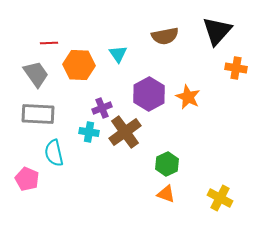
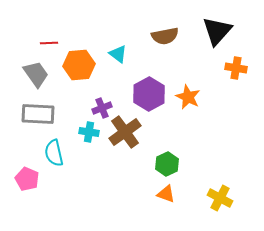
cyan triangle: rotated 18 degrees counterclockwise
orange hexagon: rotated 8 degrees counterclockwise
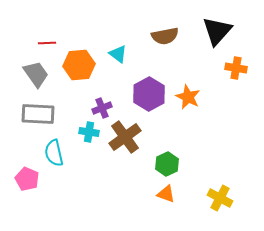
red line: moved 2 px left
brown cross: moved 5 px down
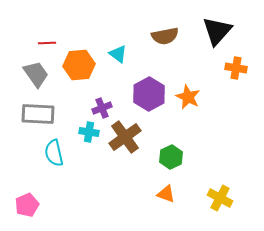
green hexagon: moved 4 px right, 7 px up
pink pentagon: moved 26 px down; rotated 25 degrees clockwise
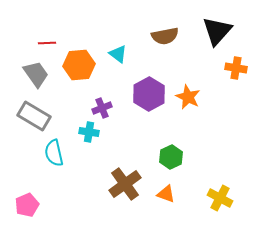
gray rectangle: moved 4 px left, 2 px down; rotated 28 degrees clockwise
brown cross: moved 47 px down
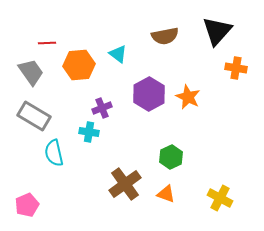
gray trapezoid: moved 5 px left, 2 px up
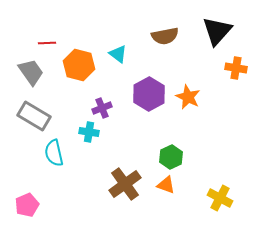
orange hexagon: rotated 20 degrees clockwise
orange triangle: moved 9 px up
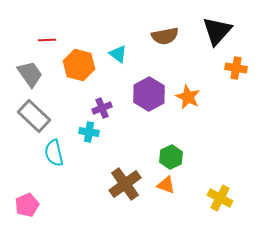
red line: moved 3 px up
gray trapezoid: moved 1 px left, 2 px down
gray rectangle: rotated 12 degrees clockwise
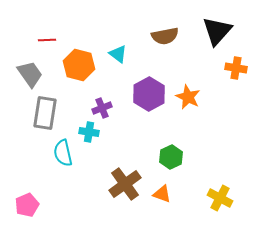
gray rectangle: moved 11 px right, 3 px up; rotated 56 degrees clockwise
cyan semicircle: moved 9 px right
orange triangle: moved 4 px left, 9 px down
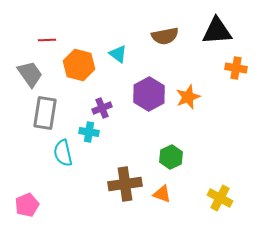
black triangle: rotated 44 degrees clockwise
orange star: rotated 25 degrees clockwise
brown cross: rotated 28 degrees clockwise
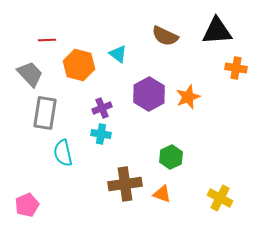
brown semicircle: rotated 36 degrees clockwise
gray trapezoid: rotated 8 degrees counterclockwise
cyan cross: moved 12 px right, 2 px down
